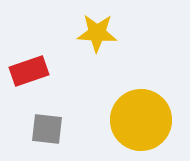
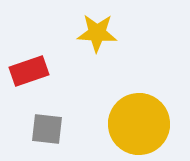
yellow circle: moved 2 px left, 4 px down
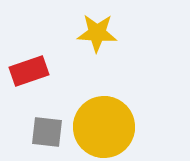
yellow circle: moved 35 px left, 3 px down
gray square: moved 3 px down
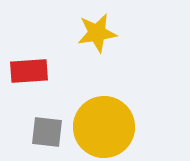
yellow star: rotated 12 degrees counterclockwise
red rectangle: rotated 15 degrees clockwise
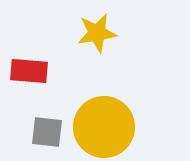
red rectangle: rotated 9 degrees clockwise
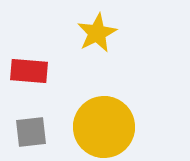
yellow star: rotated 18 degrees counterclockwise
gray square: moved 16 px left; rotated 12 degrees counterclockwise
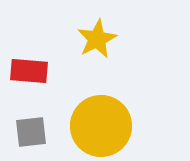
yellow star: moved 6 px down
yellow circle: moved 3 px left, 1 px up
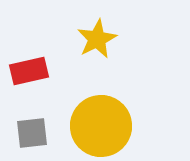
red rectangle: rotated 18 degrees counterclockwise
gray square: moved 1 px right, 1 px down
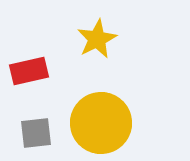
yellow circle: moved 3 px up
gray square: moved 4 px right
